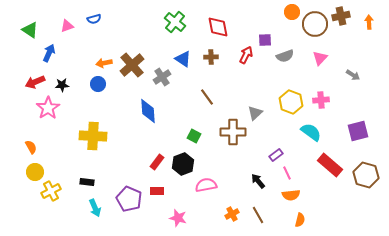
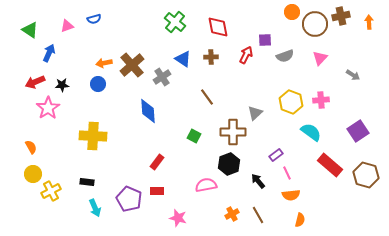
purple square at (358, 131): rotated 20 degrees counterclockwise
black hexagon at (183, 164): moved 46 px right
yellow circle at (35, 172): moved 2 px left, 2 px down
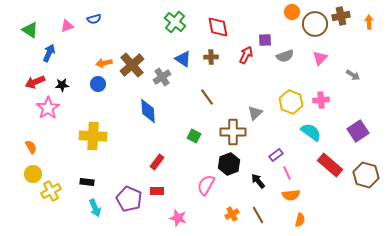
pink semicircle at (206, 185): rotated 50 degrees counterclockwise
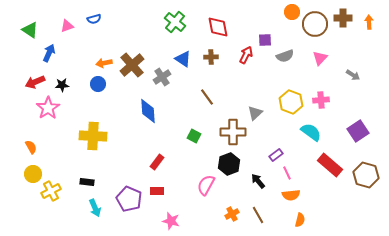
brown cross at (341, 16): moved 2 px right, 2 px down; rotated 12 degrees clockwise
pink star at (178, 218): moved 7 px left, 3 px down
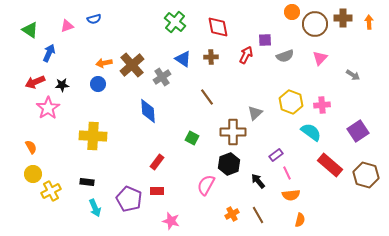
pink cross at (321, 100): moved 1 px right, 5 px down
green square at (194, 136): moved 2 px left, 2 px down
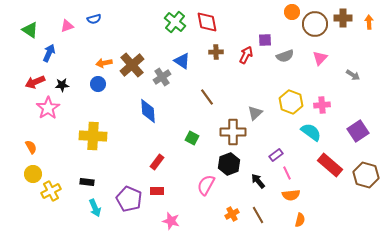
red diamond at (218, 27): moved 11 px left, 5 px up
brown cross at (211, 57): moved 5 px right, 5 px up
blue triangle at (183, 59): moved 1 px left, 2 px down
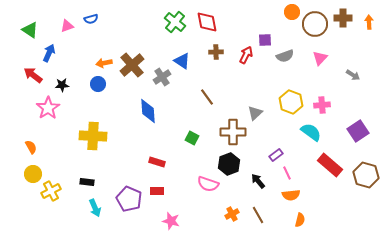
blue semicircle at (94, 19): moved 3 px left
red arrow at (35, 82): moved 2 px left, 7 px up; rotated 60 degrees clockwise
red rectangle at (157, 162): rotated 70 degrees clockwise
pink semicircle at (206, 185): moved 2 px right, 1 px up; rotated 100 degrees counterclockwise
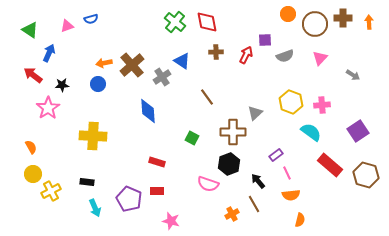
orange circle at (292, 12): moved 4 px left, 2 px down
brown line at (258, 215): moved 4 px left, 11 px up
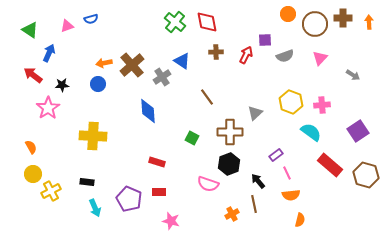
brown cross at (233, 132): moved 3 px left
red rectangle at (157, 191): moved 2 px right, 1 px down
brown line at (254, 204): rotated 18 degrees clockwise
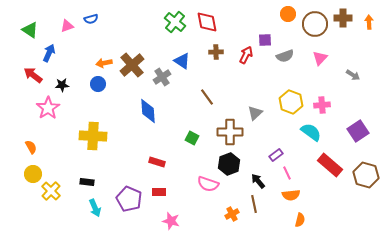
yellow cross at (51, 191): rotated 18 degrees counterclockwise
